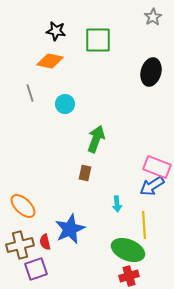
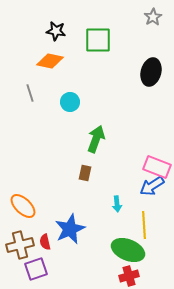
cyan circle: moved 5 px right, 2 px up
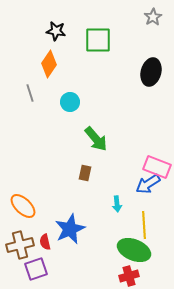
orange diamond: moved 1 px left, 3 px down; rotated 68 degrees counterclockwise
green arrow: rotated 120 degrees clockwise
blue arrow: moved 4 px left, 2 px up
green ellipse: moved 6 px right
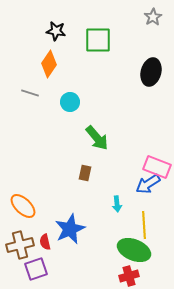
gray line: rotated 54 degrees counterclockwise
green arrow: moved 1 px right, 1 px up
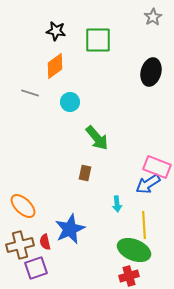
orange diamond: moved 6 px right, 2 px down; rotated 20 degrees clockwise
purple square: moved 1 px up
